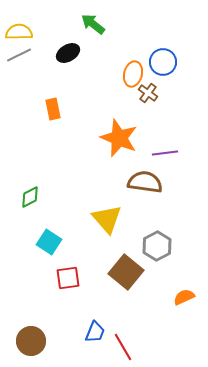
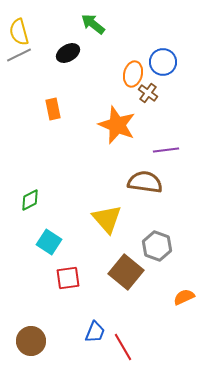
yellow semicircle: rotated 104 degrees counterclockwise
orange star: moved 2 px left, 13 px up
purple line: moved 1 px right, 3 px up
green diamond: moved 3 px down
gray hexagon: rotated 12 degrees counterclockwise
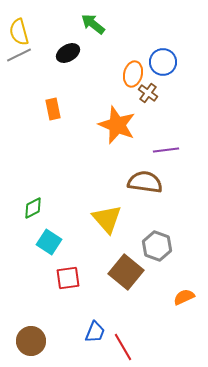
green diamond: moved 3 px right, 8 px down
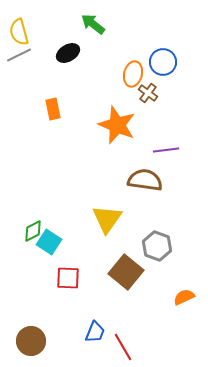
brown semicircle: moved 2 px up
green diamond: moved 23 px down
yellow triangle: rotated 16 degrees clockwise
red square: rotated 10 degrees clockwise
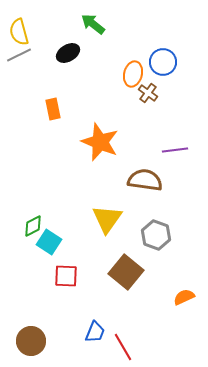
orange star: moved 17 px left, 17 px down
purple line: moved 9 px right
green diamond: moved 5 px up
gray hexagon: moved 1 px left, 11 px up
red square: moved 2 px left, 2 px up
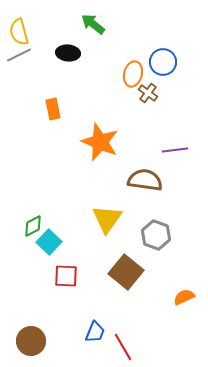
black ellipse: rotated 35 degrees clockwise
cyan square: rotated 10 degrees clockwise
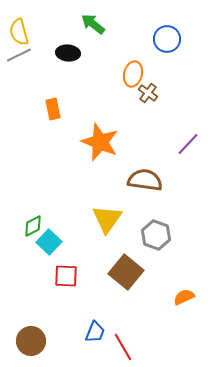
blue circle: moved 4 px right, 23 px up
purple line: moved 13 px right, 6 px up; rotated 40 degrees counterclockwise
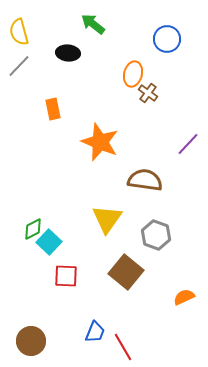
gray line: moved 11 px down; rotated 20 degrees counterclockwise
green diamond: moved 3 px down
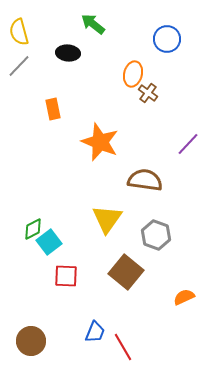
cyan square: rotated 10 degrees clockwise
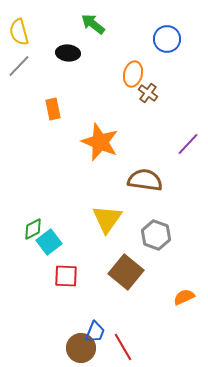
brown circle: moved 50 px right, 7 px down
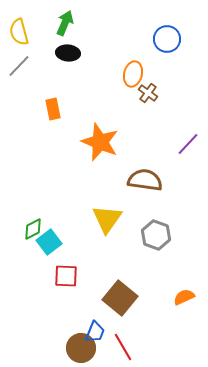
green arrow: moved 28 px left, 1 px up; rotated 75 degrees clockwise
brown square: moved 6 px left, 26 px down
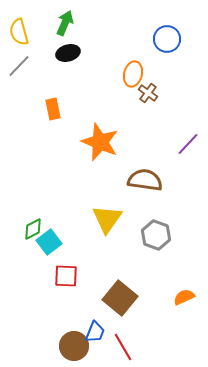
black ellipse: rotated 20 degrees counterclockwise
brown circle: moved 7 px left, 2 px up
